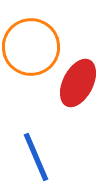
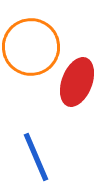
red ellipse: moved 1 px left, 1 px up; rotated 6 degrees counterclockwise
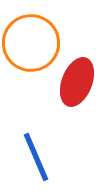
orange circle: moved 4 px up
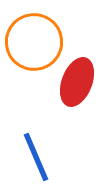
orange circle: moved 3 px right, 1 px up
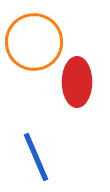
red ellipse: rotated 21 degrees counterclockwise
